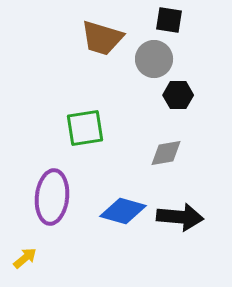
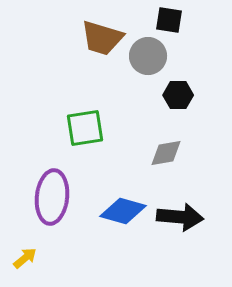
gray circle: moved 6 px left, 3 px up
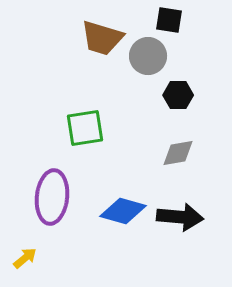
gray diamond: moved 12 px right
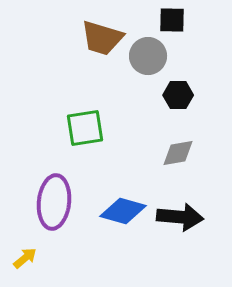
black square: moved 3 px right; rotated 8 degrees counterclockwise
purple ellipse: moved 2 px right, 5 px down
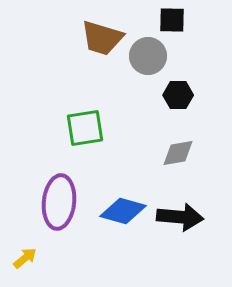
purple ellipse: moved 5 px right
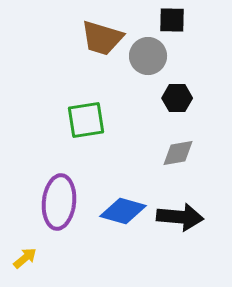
black hexagon: moved 1 px left, 3 px down
green square: moved 1 px right, 8 px up
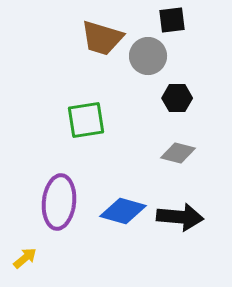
black square: rotated 8 degrees counterclockwise
gray diamond: rotated 24 degrees clockwise
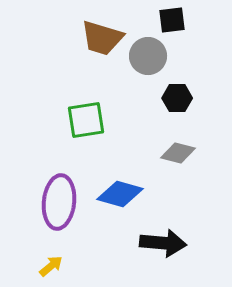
blue diamond: moved 3 px left, 17 px up
black arrow: moved 17 px left, 26 px down
yellow arrow: moved 26 px right, 8 px down
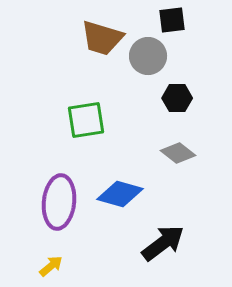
gray diamond: rotated 24 degrees clockwise
black arrow: rotated 42 degrees counterclockwise
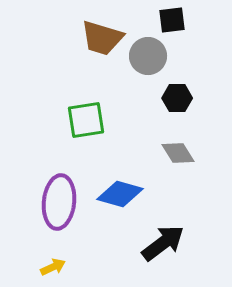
gray diamond: rotated 20 degrees clockwise
yellow arrow: moved 2 px right, 1 px down; rotated 15 degrees clockwise
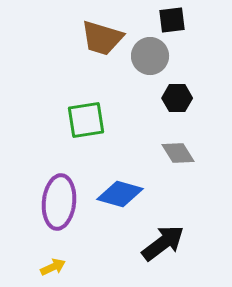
gray circle: moved 2 px right
